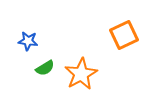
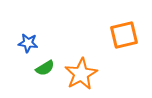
orange square: rotated 12 degrees clockwise
blue star: moved 2 px down
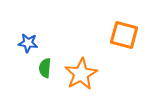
orange square: rotated 28 degrees clockwise
green semicircle: rotated 126 degrees clockwise
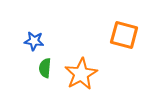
blue star: moved 6 px right, 2 px up
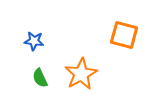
green semicircle: moved 5 px left, 10 px down; rotated 30 degrees counterclockwise
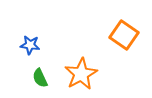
orange square: rotated 20 degrees clockwise
blue star: moved 4 px left, 4 px down
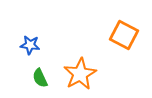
orange square: rotated 8 degrees counterclockwise
orange star: moved 1 px left
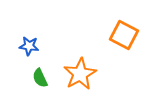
blue star: moved 1 px left, 1 px down
